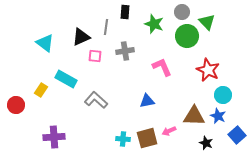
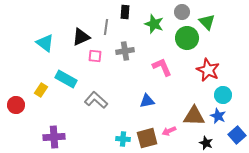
green circle: moved 2 px down
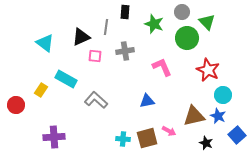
brown triangle: rotated 15 degrees counterclockwise
pink arrow: rotated 128 degrees counterclockwise
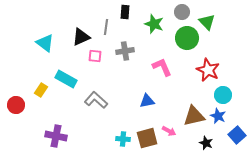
purple cross: moved 2 px right, 1 px up; rotated 15 degrees clockwise
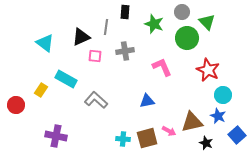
brown triangle: moved 2 px left, 6 px down
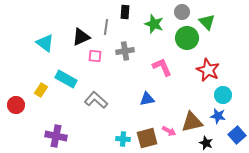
blue triangle: moved 2 px up
blue star: rotated 14 degrees counterclockwise
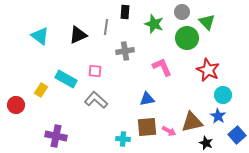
black triangle: moved 3 px left, 2 px up
cyan triangle: moved 5 px left, 7 px up
pink square: moved 15 px down
blue star: rotated 21 degrees clockwise
brown square: moved 11 px up; rotated 10 degrees clockwise
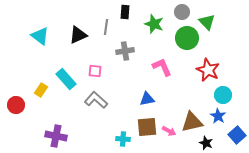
cyan rectangle: rotated 20 degrees clockwise
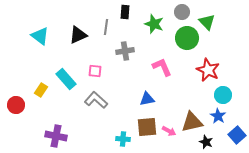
black star: moved 1 px up
